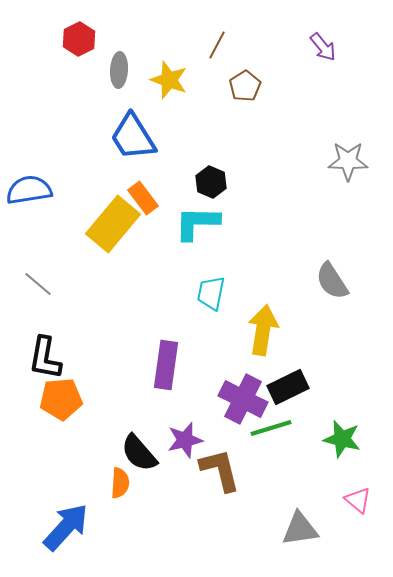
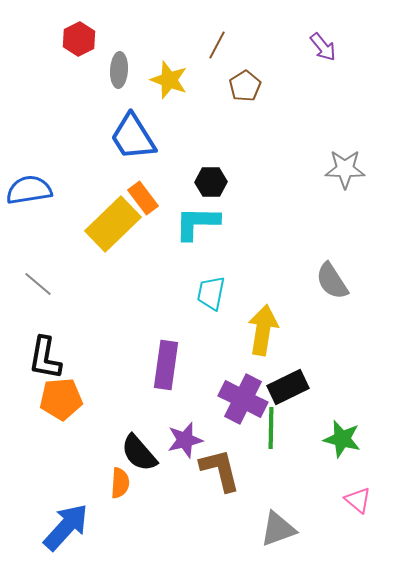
gray star: moved 3 px left, 8 px down
black hexagon: rotated 24 degrees counterclockwise
yellow rectangle: rotated 6 degrees clockwise
green line: rotated 72 degrees counterclockwise
gray triangle: moved 22 px left; rotated 12 degrees counterclockwise
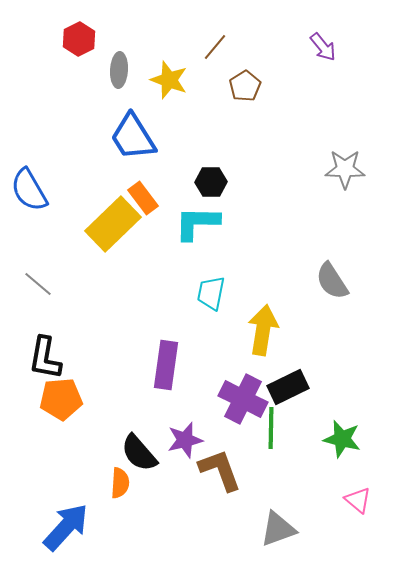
brown line: moved 2 px left, 2 px down; rotated 12 degrees clockwise
blue semicircle: rotated 111 degrees counterclockwise
brown L-shape: rotated 6 degrees counterclockwise
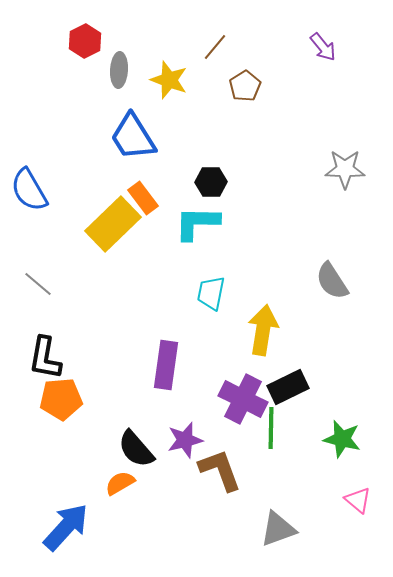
red hexagon: moved 6 px right, 2 px down
black semicircle: moved 3 px left, 4 px up
orange semicircle: rotated 124 degrees counterclockwise
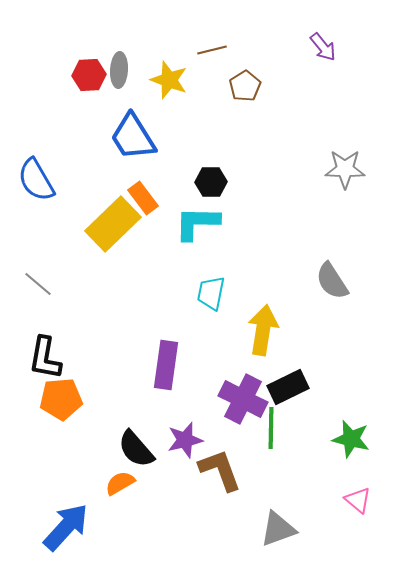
red hexagon: moved 4 px right, 34 px down; rotated 24 degrees clockwise
brown line: moved 3 px left, 3 px down; rotated 36 degrees clockwise
blue semicircle: moved 7 px right, 10 px up
green star: moved 9 px right
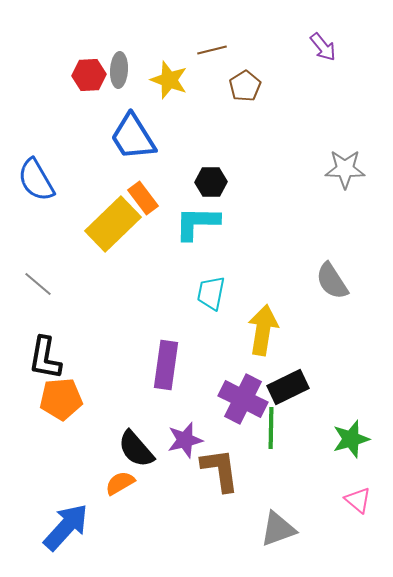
green star: rotated 30 degrees counterclockwise
brown L-shape: rotated 12 degrees clockwise
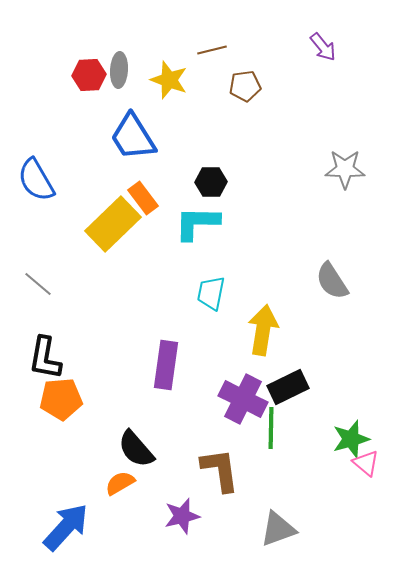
brown pentagon: rotated 24 degrees clockwise
purple star: moved 3 px left, 76 px down
pink triangle: moved 8 px right, 37 px up
